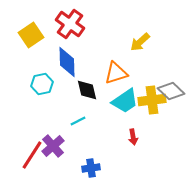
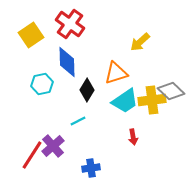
black diamond: rotated 45 degrees clockwise
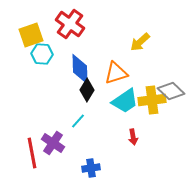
yellow square: rotated 15 degrees clockwise
blue diamond: moved 13 px right, 7 px down
cyan hexagon: moved 30 px up; rotated 15 degrees clockwise
cyan line: rotated 21 degrees counterclockwise
purple cross: moved 3 px up; rotated 15 degrees counterclockwise
red line: moved 2 px up; rotated 44 degrees counterclockwise
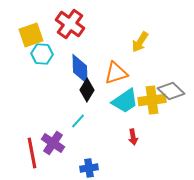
yellow arrow: rotated 15 degrees counterclockwise
blue cross: moved 2 px left
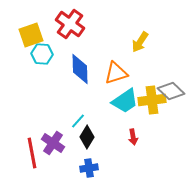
black diamond: moved 47 px down
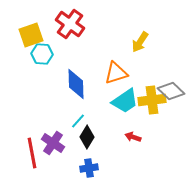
blue diamond: moved 4 px left, 15 px down
red arrow: rotated 119 degrees clockwise
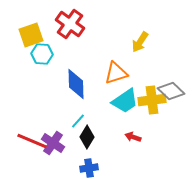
red line: moved 12 px up; rotated 56 degrees counterclockwise
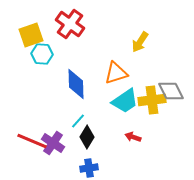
gray diamond: rotated 20 degrees clockwise
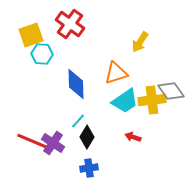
gray diamond: rotated 8 degrees counterclockwise
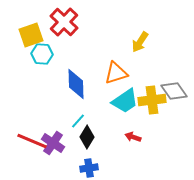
red cross: moved 6 px left, 2 px up; rotated 8 degrees clockwise
gray diamond: moved 3 px right
